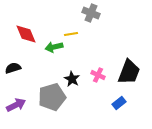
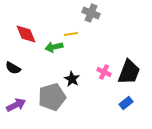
black semicircle: rotated 133 degrees counterclockwise
pink cross: moved 6 px right, 3 px up
blue rectangle: moved 7 px right
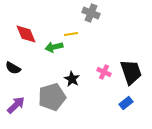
black trapezoid: moved 2 px right; rotated 40 degrees counterclockwise
purple arrow: rotated 18 degrees counterclockwise
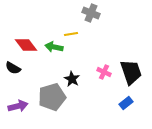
red diamond: moved 11 px down; rotated 15 degrees counterclockwise
green arrow: rotated 24 degrees clockwise
purple arrow: moved 2 px right, 1 px down; rotated 30 degrees clockwise
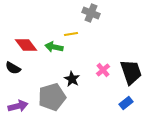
pink cross: moved 1 px left, 2 px up; rotated 24 degrees clockwise
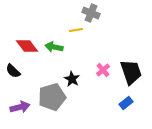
yellow line: moved 5 px right, 4 px up
red diamond: moved 1 px right, 1 px down
black semicircle: moved 3 px down; rotated 14 degrees clockwise
purple arrow: moved 2 px right, 1 px down
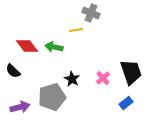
pink cross: moved 8 px down
